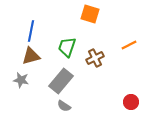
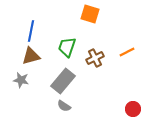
orange line: moved 2 px left, 7 px down
gray rectangle: moved 2 px right
red circle: moved 2 px right, 7 px down
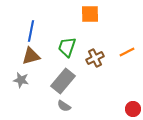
orange square: rotated 18 degrees counterclockwise
